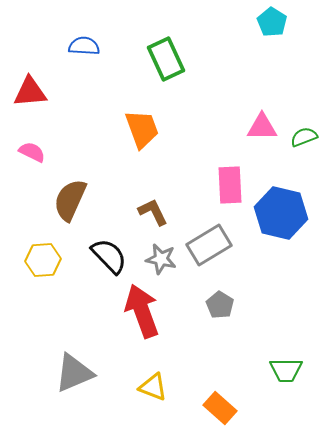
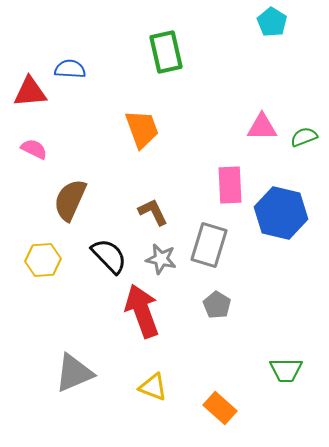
blue semicircle: moved 14 px left, 23 px down
green rectangle: moved 7 px up; rotated 12 degrees clockwise
pink semicircle: moved 2 px right, 3 px up
gray rectangle: rotated 42 degrees counterclockwise
gray pentagon: moved 3 px left
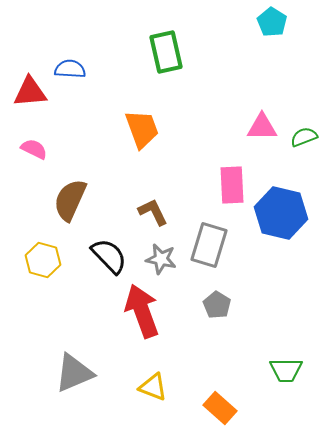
pink rectangle: moved 2 px right
yellow hexagon: rotated 20 degrees clockwise
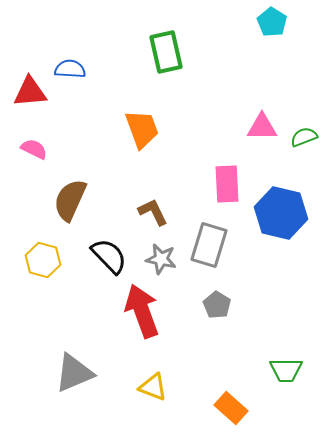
pink rectangle: moved 5 px left, 1 px up
orange rectangle: moved 11 px right
